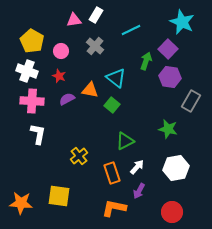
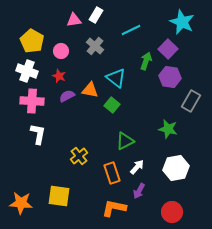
purple semicircle: moved 3 px up
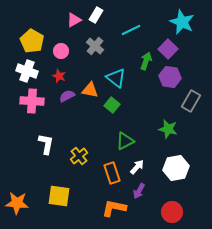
pink triangle: rotated 21 degrees counterclockwise
white L-shape: moved 8 px right, 10 px down
orange star: moved 4 px left
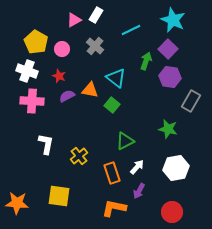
cyan star: moved 9 px left, 2 px up
yellow pentagon: moved 4 px right, 1 px down
pink circle: moved 1 px right, 2 px up
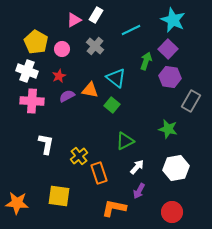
red star: rotated 24 degrees clockwise
orange rectangle: moved 13 px left
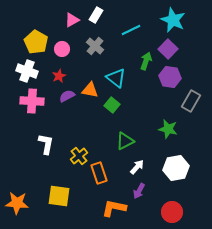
pink triangle: moved 2 px left
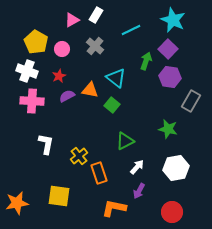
orange star: rotated 15 degrees counterclockwise
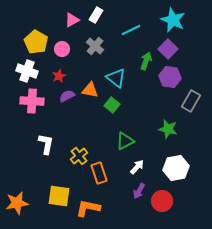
orange L-shape: moved 26 px left
red circle: moved 10 px left, 11 px up
